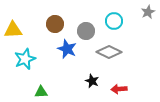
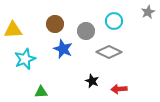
blue star: moved 4 px left
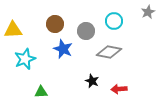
gray diamond: rotated 15 degrees counterclockwise
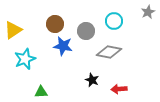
yellow triangle: rotated 30 degrees counterclockwise
blue star: moved 3 px up; rotated 12 degrees counterclockwise
black star: moved 1 px up
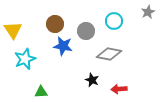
yellow triangle: rotated 30 degrees counterclockwise
gray diamond: moved 2 px down
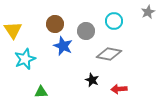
blue star: rotated 12 degrees clockwise
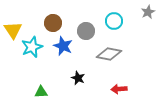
brown circle: moved 2 px left, 1 px up
cyan star: moved 7 px right, 12 px up
black star: moved 14 px left, 2 px up
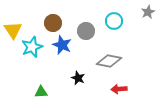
blue star: moved 1 px left, 1 px up
gray diamond: moved 7 px down
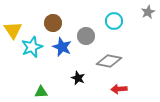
gray circle: moved 5 px down
blue star: moved 2 px down
